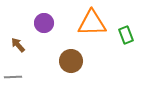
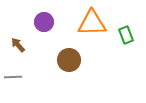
purple circle: moved 1 px up
brown circle: moved 2 px left, 1 px up
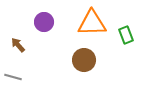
brown circle: moved 15 px right
gray line: rotated 18 degrees clockwise
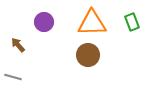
green rectangle: moved 6 px right, 13 px up
brown circle: moved 4 px right, 5 px up
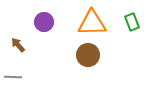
gray line: rotated 12 degrees counterclockwise
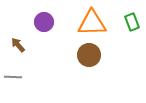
brown circle: moved 1 px right
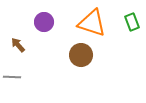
orange triangle: rotated 20 degrees clockwise
brown circle: moved 8 px left
gray line: moved 1 px left
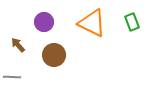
orange triangle: rotated 8 degrees clockwise
brown circle: moved 27 px left
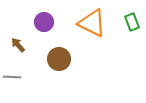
brown circle: moved 5 px right, 4 px down
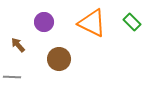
green rectangle: rotated 24 degrees counterclockwise
